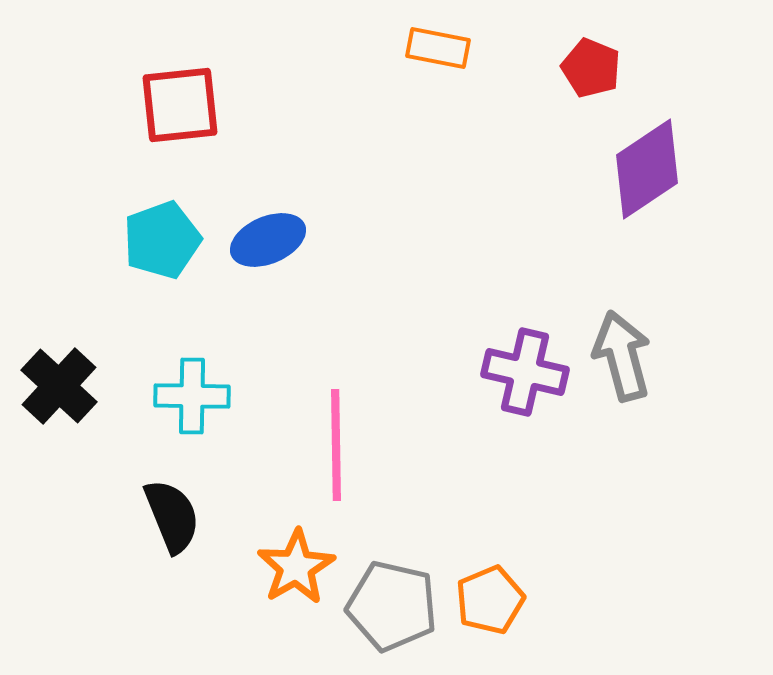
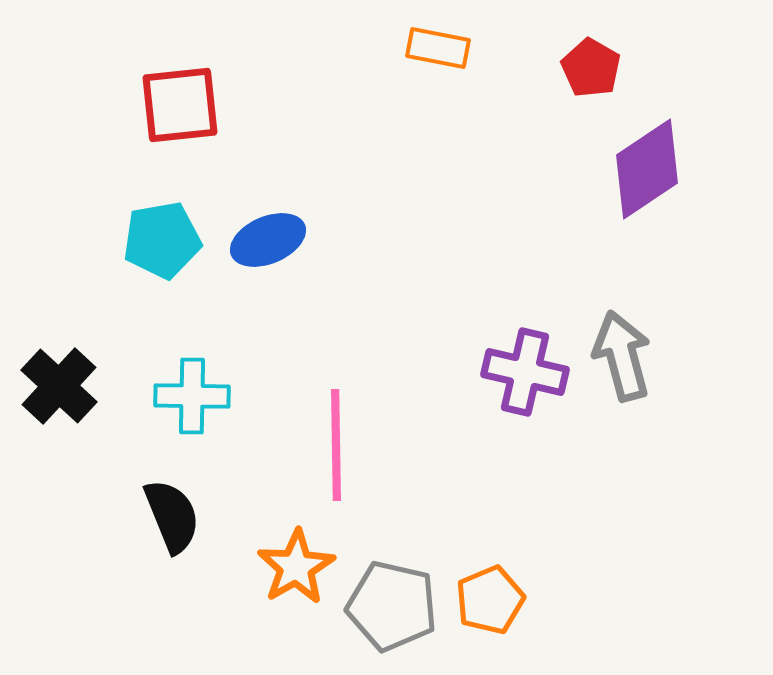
red pentagon: rotated 8 degrees clockwise
cyan pentagon: rotated 10 degrees clockwise
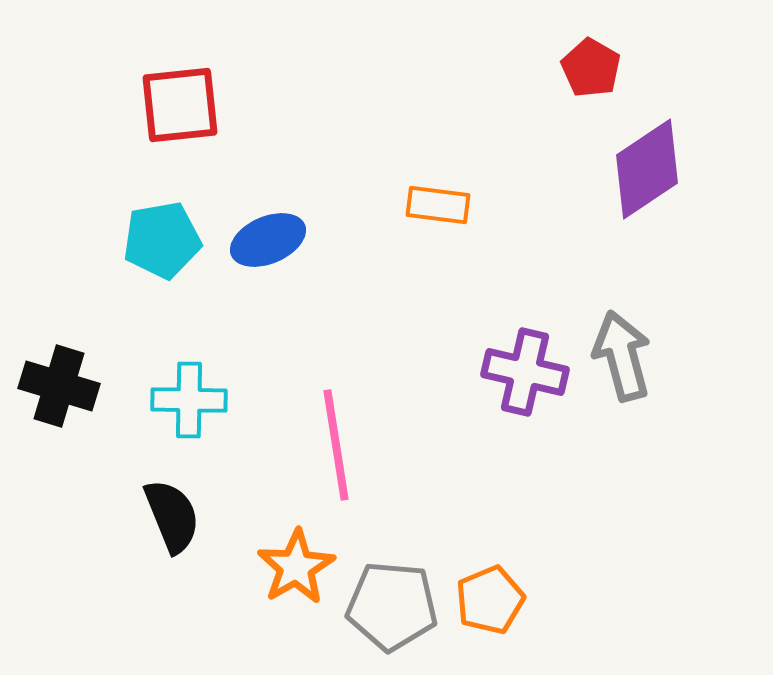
orange rectangle: moved 157 px down; rotated 4 degrees counterclockwise
black cross: rotated 26 degrees counterclockwise
cyan cross: moved 3 px left, 4 px down
pink line: rotated 8 degrees counterclockwise
gray pentagon: rotated 8 degrees counterclockwise
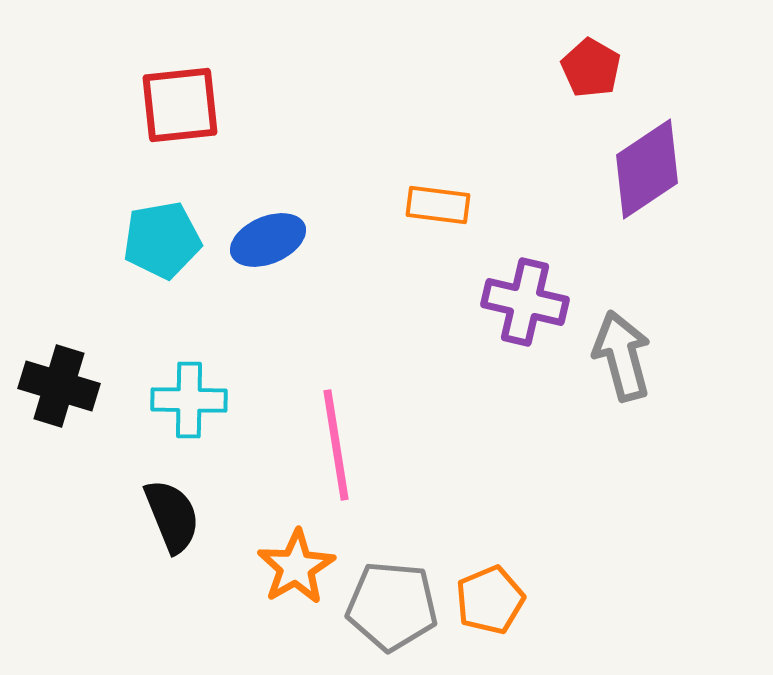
purple cross: moved 70 px up
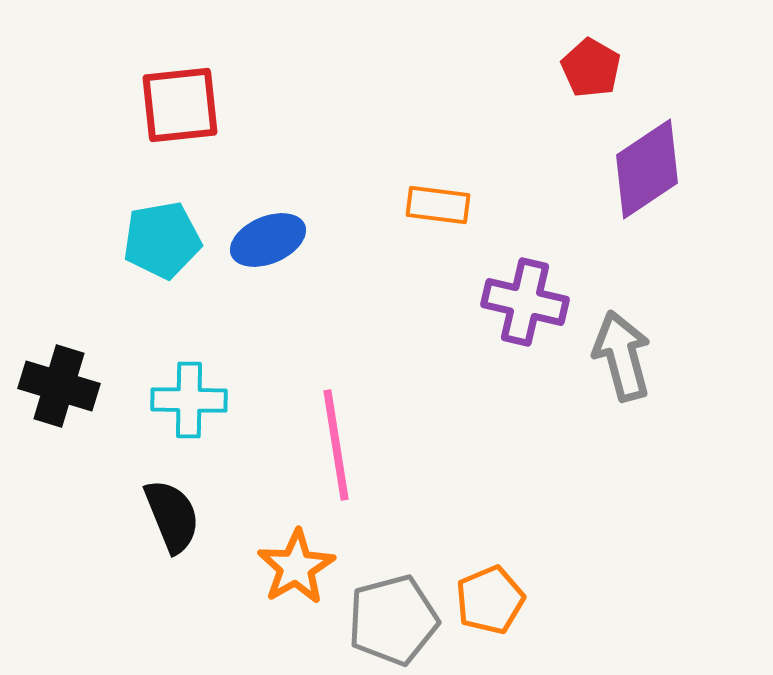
gray pentagon: moved 1 px right, 14 px down; rotated 20 degrees counterclockwise
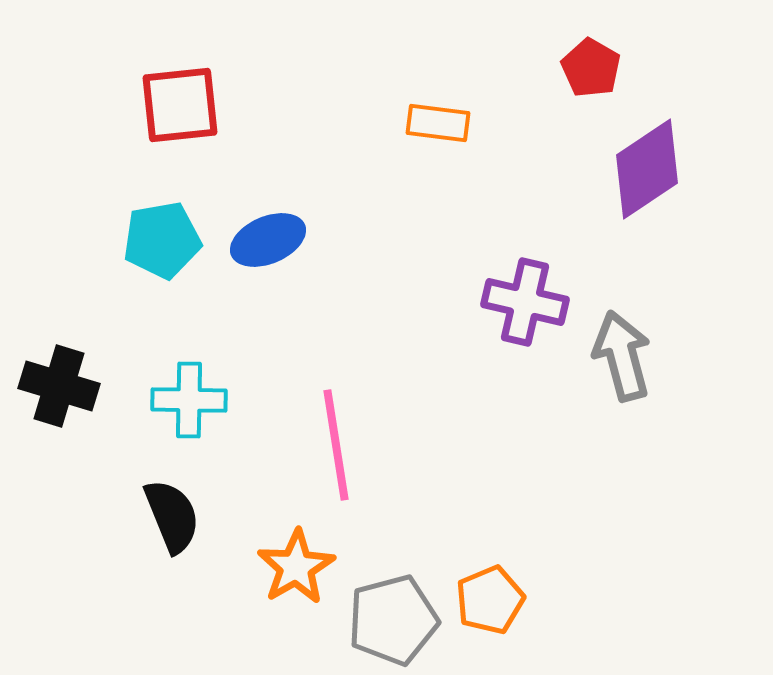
orange rectangle: moved 82 px up
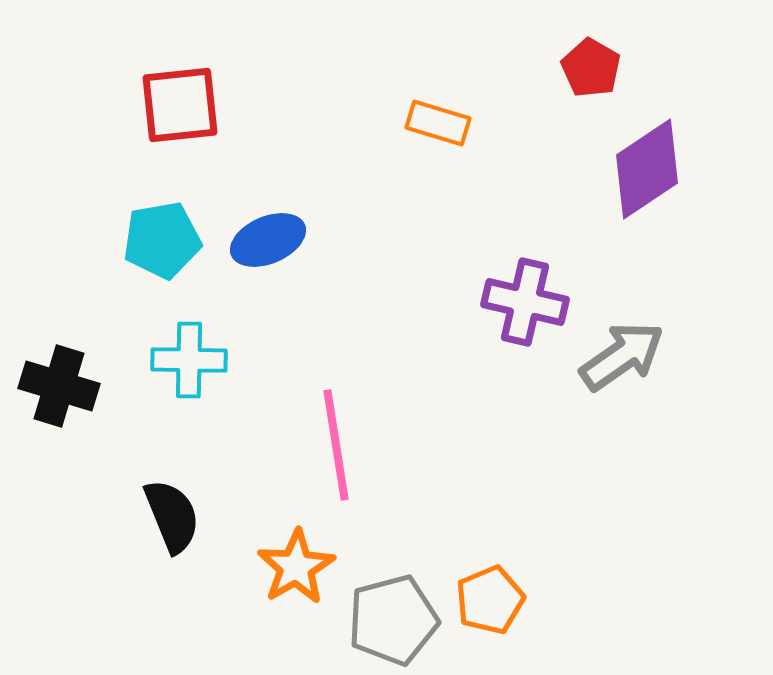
orange rectangle: rotated 10 degrees clockwise
gray arrow: rotated 70 degrees clockwise
cyan cross: moved 40 px up
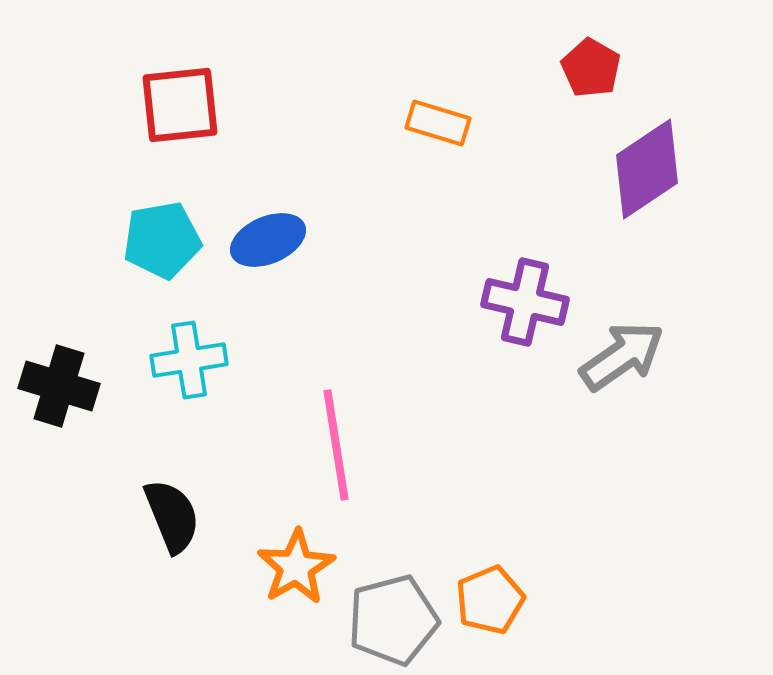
cyan cross: rotated 10 degrees counterclockwise
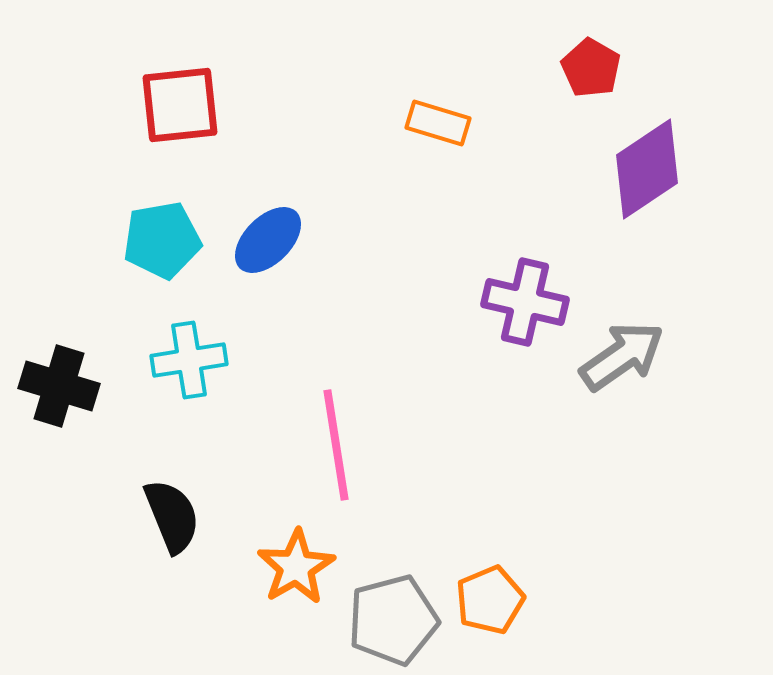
blue ellipse: rotated 22 degrees counterclockwise
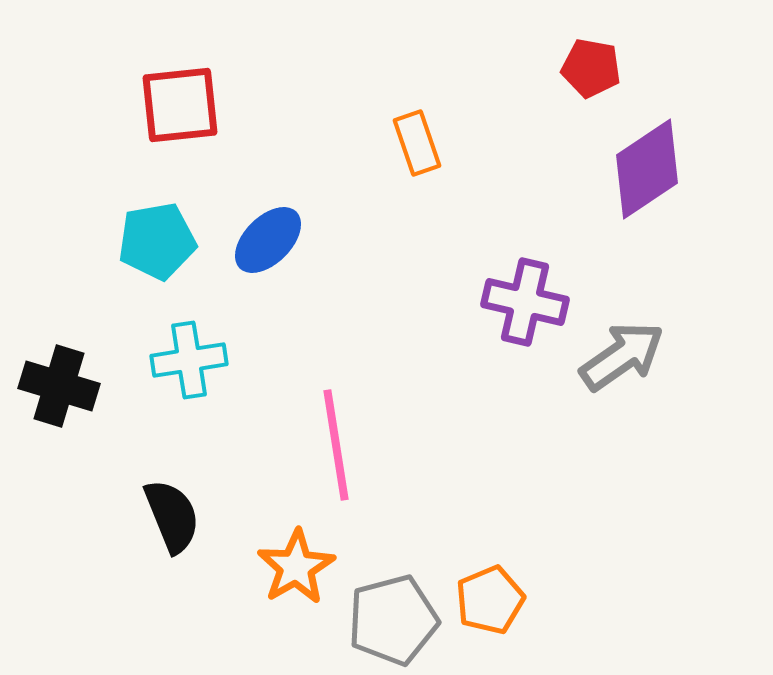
red pentagon: rotated 20 degrees counterclockwise
orange rectangle: moved 21 px left, 20 px down; rotated 54 degrees clockwise
cyan pentagon: moved 5 px left, 1 px down
